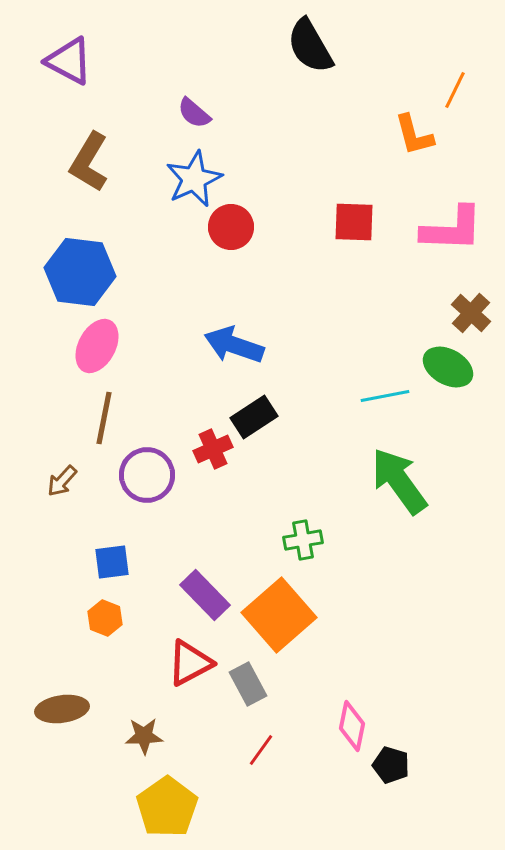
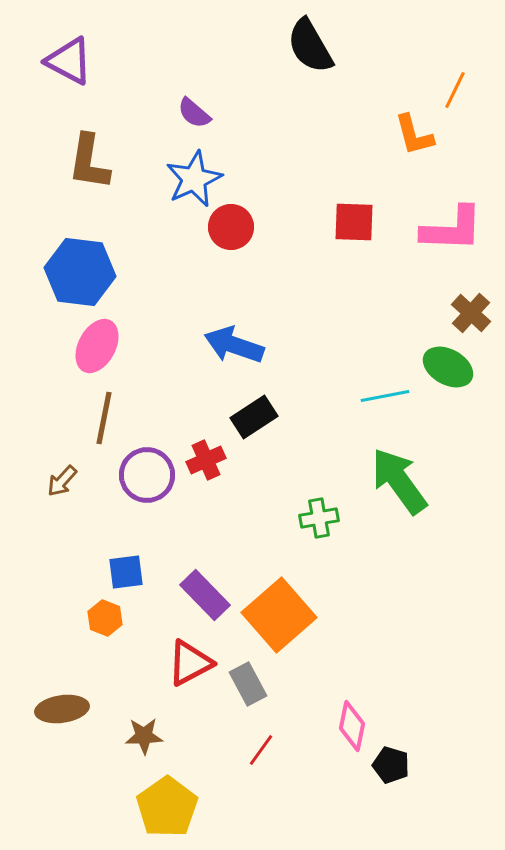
brown L-shape: rotated 22 degrees counterclockwise
red cross: moved 7 px left, 11 px down
green cross: moved 16 px right, 22 px up
blue square: moved 14 px right, 10 px down
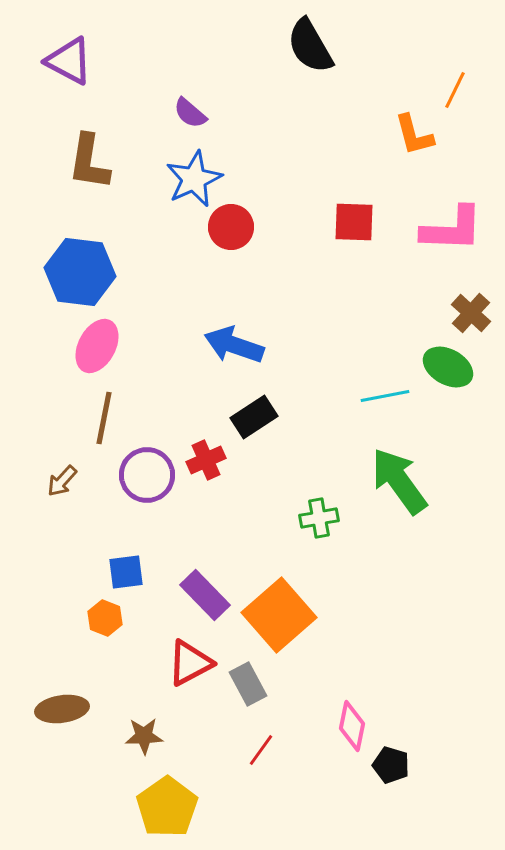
purple semicircle: moved 4 px left
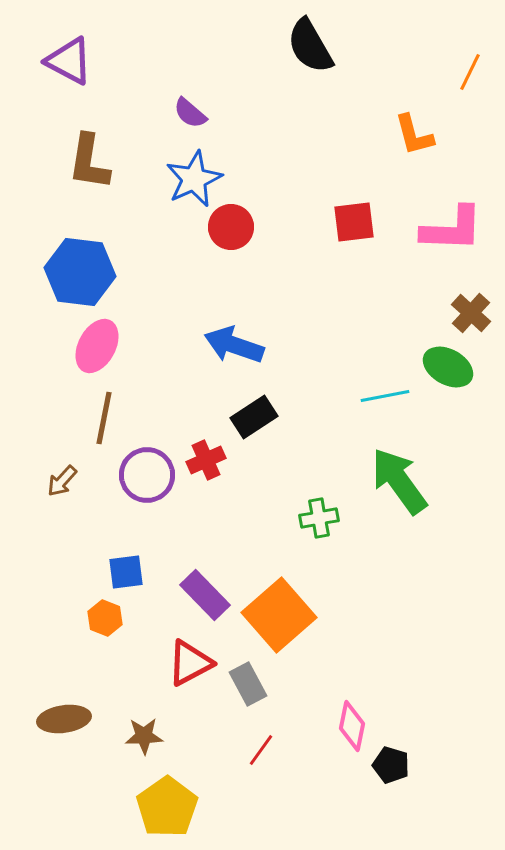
orange line: moved 15 px right, 18 px up
red square: rotated 9 degrees counterclockwise
brown ellipse: moved 2 px right, 10 px down
